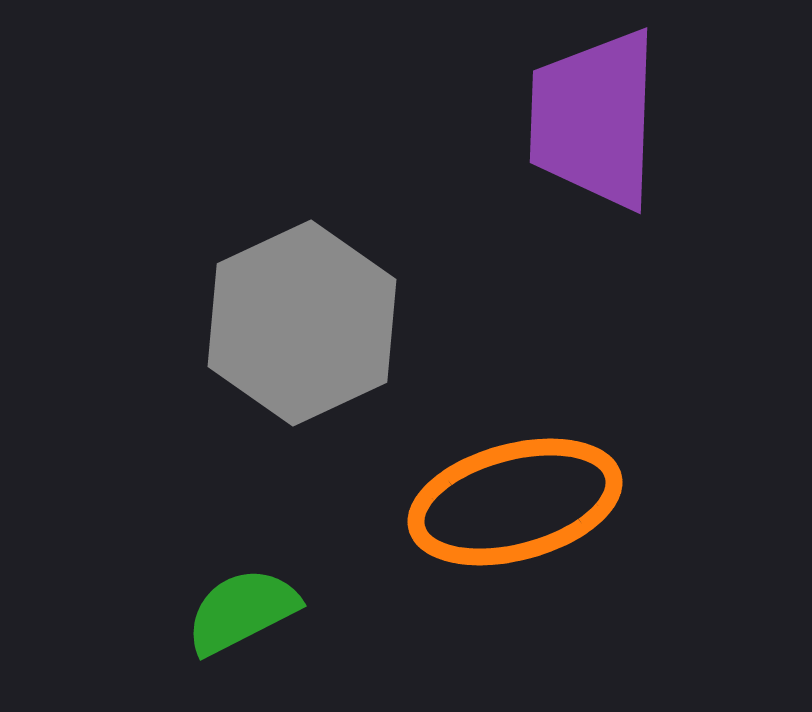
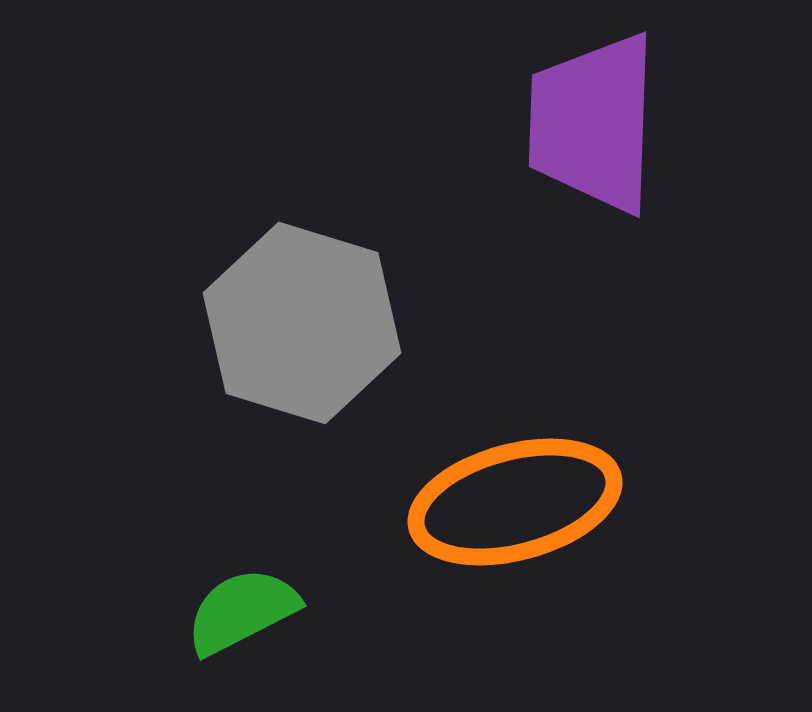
purple trapezoid: moved 1 px left, 4 px down
gray hexagon: rotated 18 degrees counterclockwise
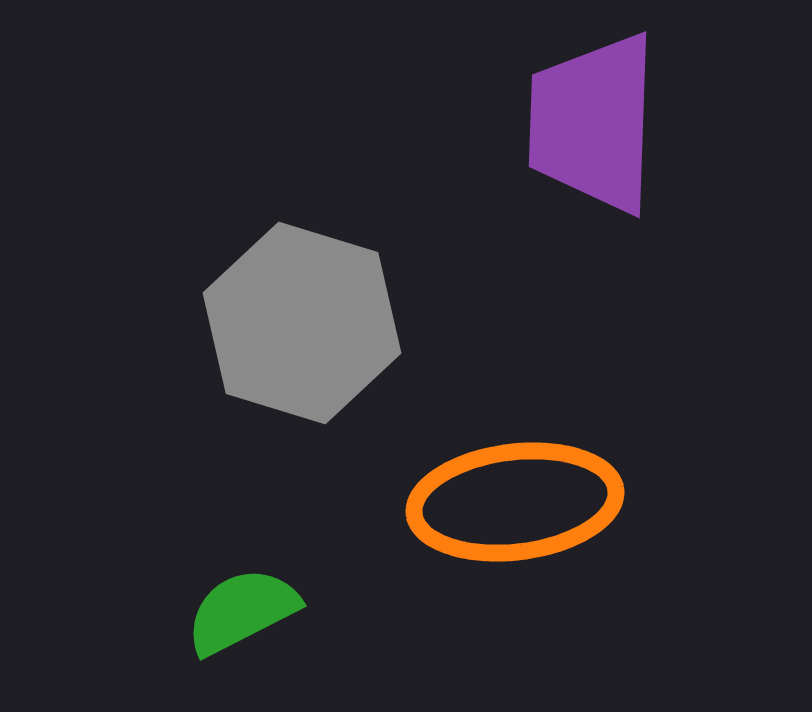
orange ellipse: rotated 8 degrees clockwise
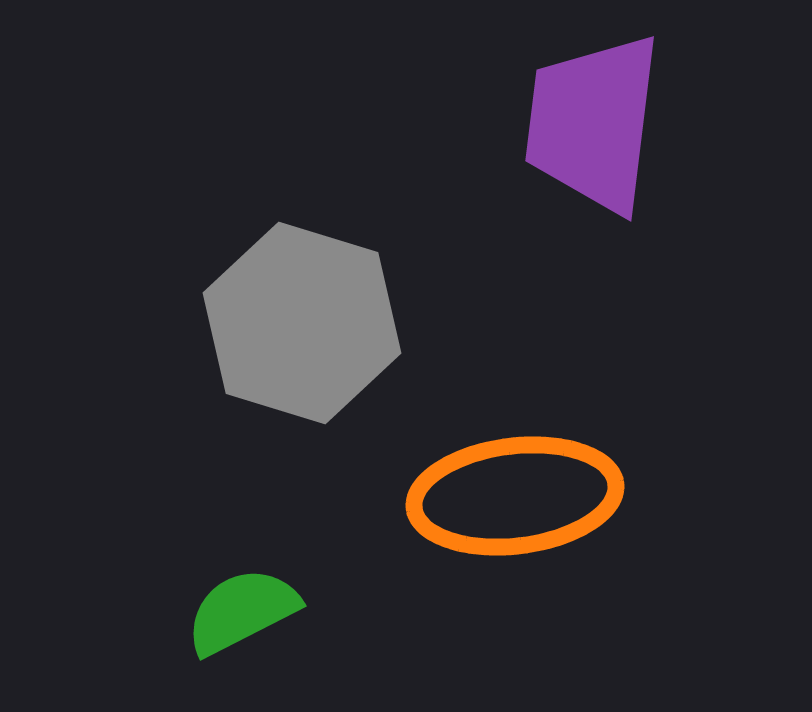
purple trapezoid: rotated 5 degrees clockwise
orange ellipse: moved 6 px up
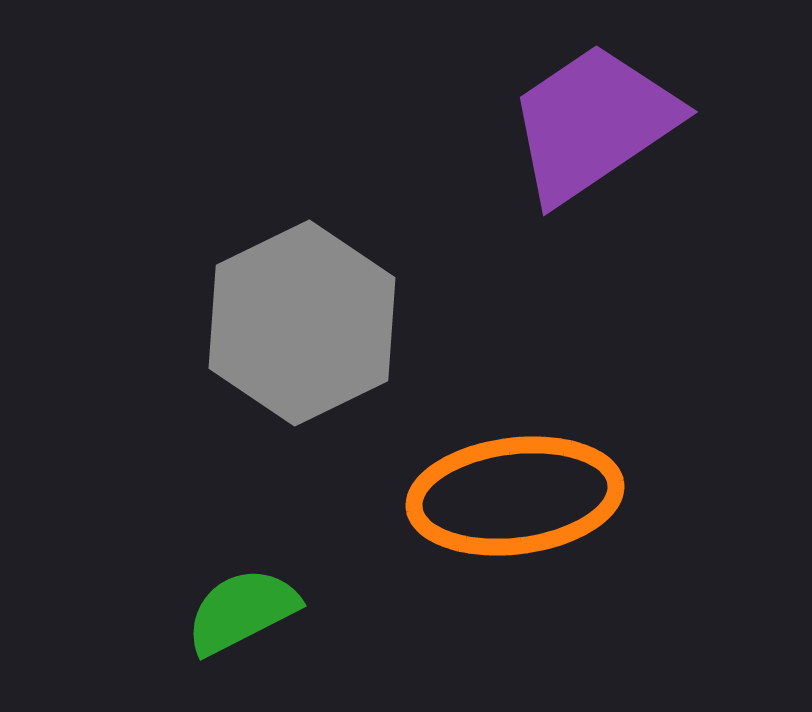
purple trapezoid: rotated 49 degrees clockwise
gray hexagon: rotated 17 degrees clockwise
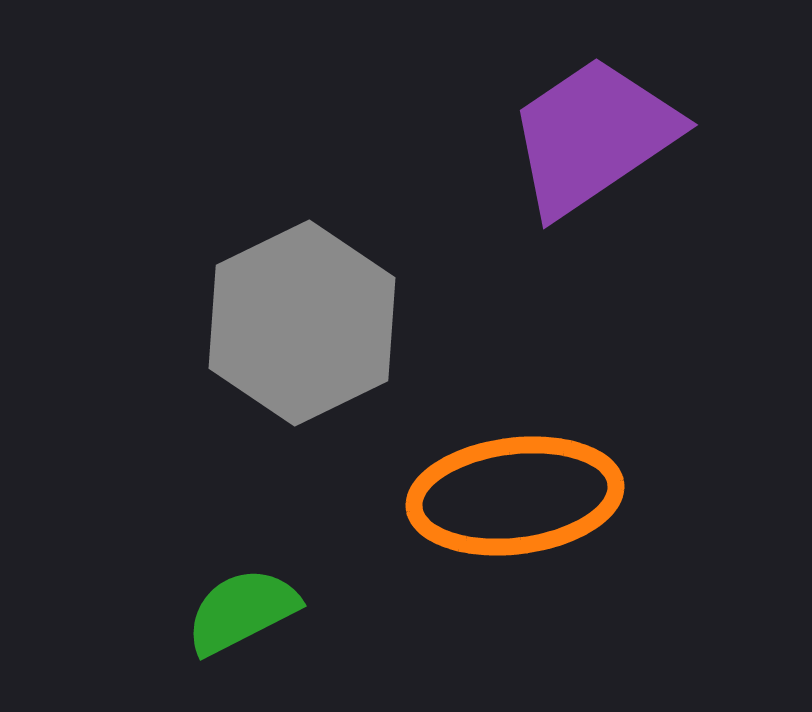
purple trapezoid: moved 13 px down
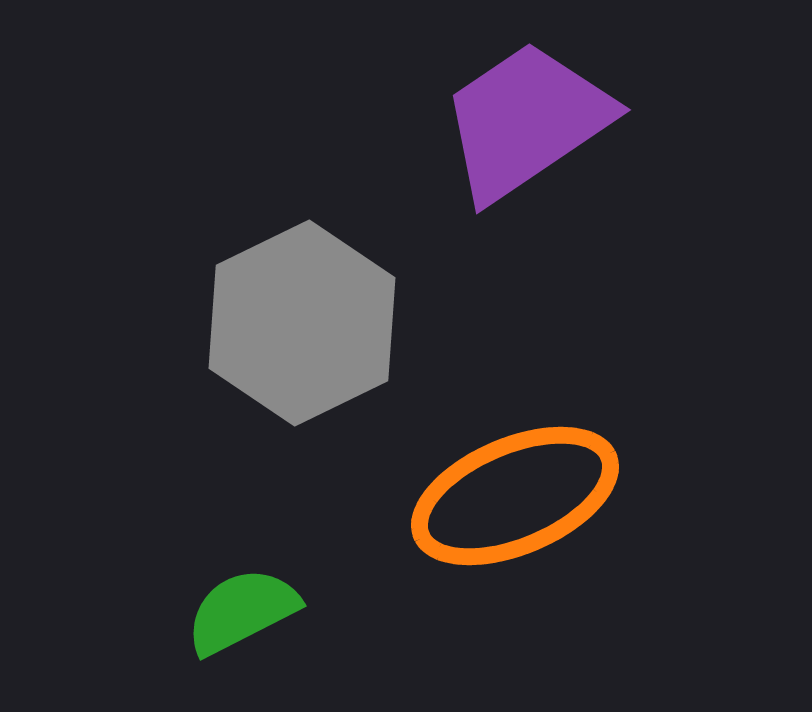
purple trapezoid: moved 67 px left, 15 px up
orange ellipse: rotated 16 degrees counterclockwise
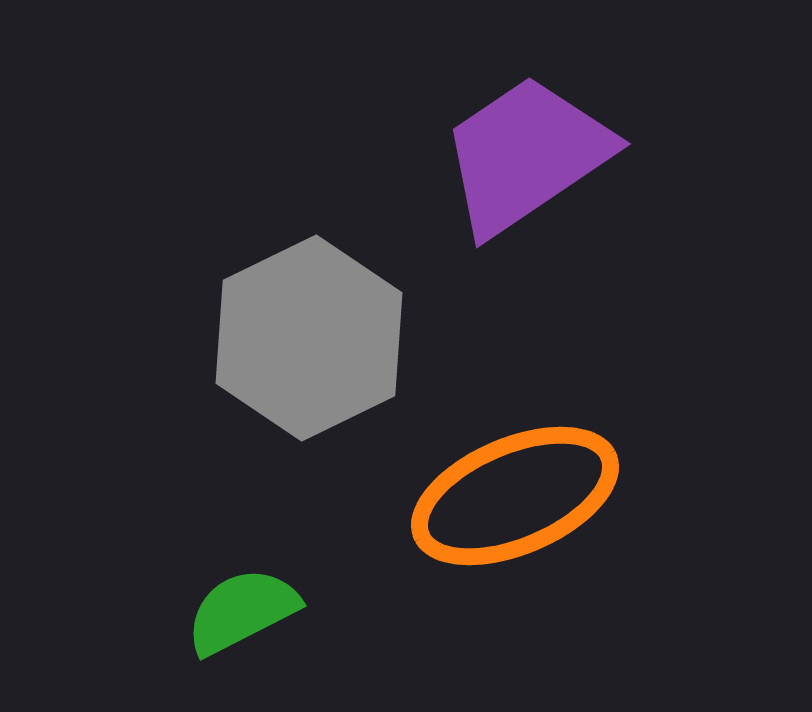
purple trapezoid: moved 34 px down
gray hexagon: moved 7 px right, 15 px down
